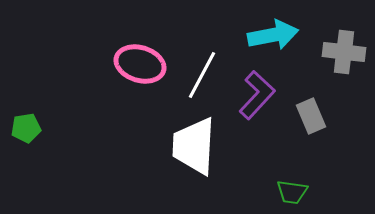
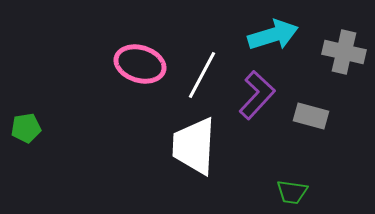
cyan arrow: rotated 6 degrees counterclockwise
gray cross: rotated 6 degrees clockwise
gray rectangle: rotated 52 degrees counterclockwise
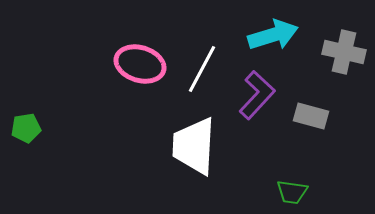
white line: moved 6 px up
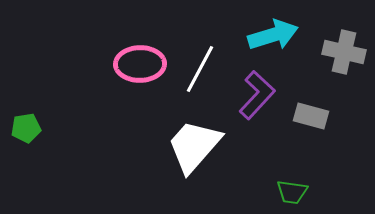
pink ellipse: rotated 18 degrees counterclockwise
white line: moved 2 px left
white trapezoid: rotated 38 degrees clockwise
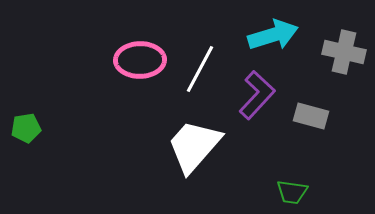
pink ellipse: moved 4 px up
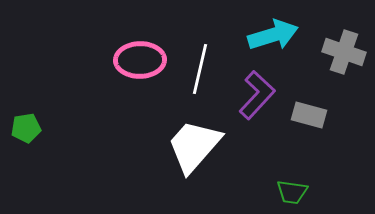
gray cross: rotated 6 degrees clockwise
white line: rotated 15 degrees counterclockwise
gray rectangle: moved 2 px left, 1 px up
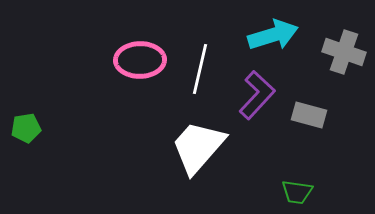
white trapezoid: moved 4 px right, 1 px down
green trapezoid: moved 5 px right
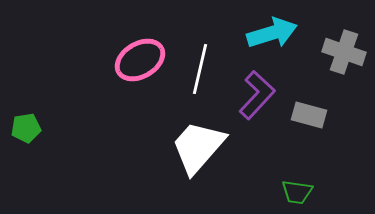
cyan arrow: moved 1 px left, 2 px up
pink ellipse: rotated 30 degrees counterclockwise
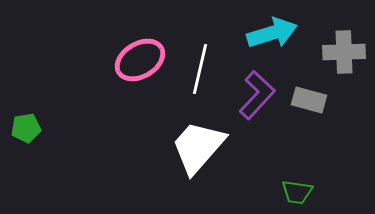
gray cross: rotated 21 degrees counterclockwise
gray rectangle: moved 15 px up
